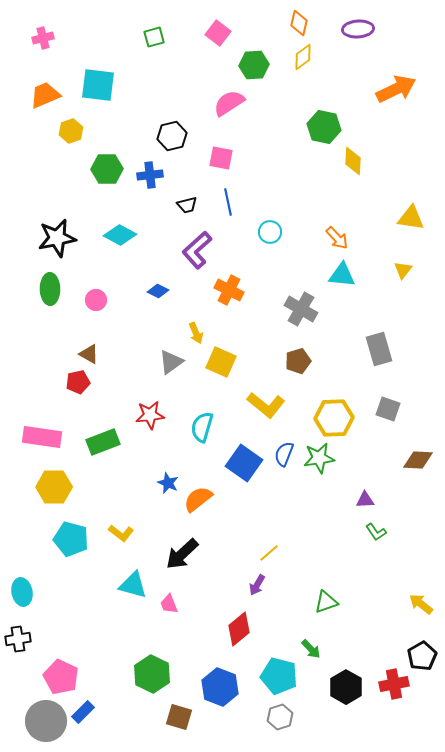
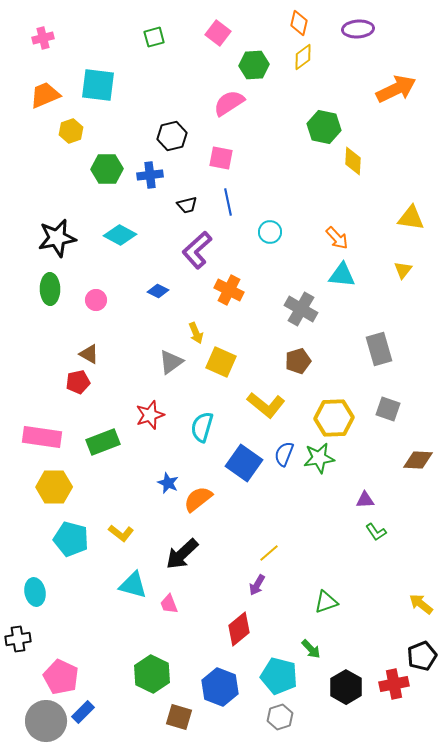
red star at (150, 415): rotated 12 degrees counterclockwise
cyan ellipse at (22, 592): moved 13 px right
black pentagon at (422, 656): rotated 8 degrees clockwise
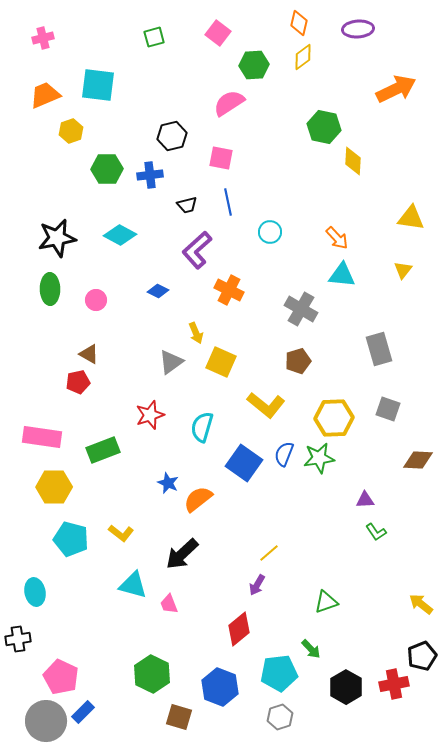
green rectangle at (103, 442): moved 8 px down
cyan pentagon at (279, 676): moved 3 px up; rotated 21 degrees counterclockwise
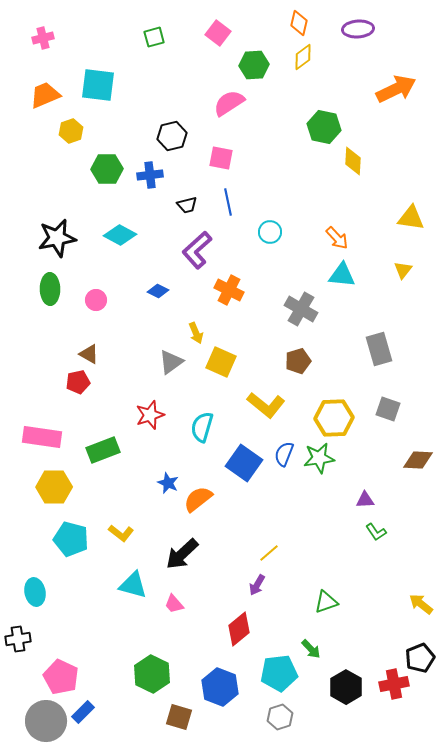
pink trapezoid at (169, 604): moved 5 px right; rotated 20 degrees counterclockwise
black pentagon at (422, 656): moved 2 px left, 2 px down
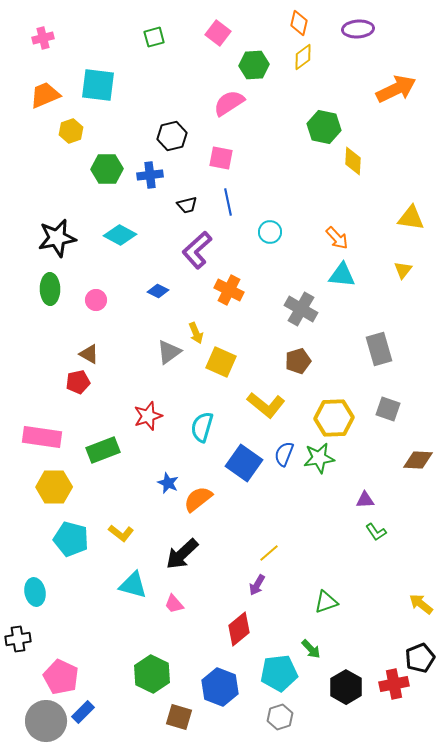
gray triangle at (171, 362): moved 2 px left, 10 px up
red star at (150, 415): moved 2 px left, 1 px down
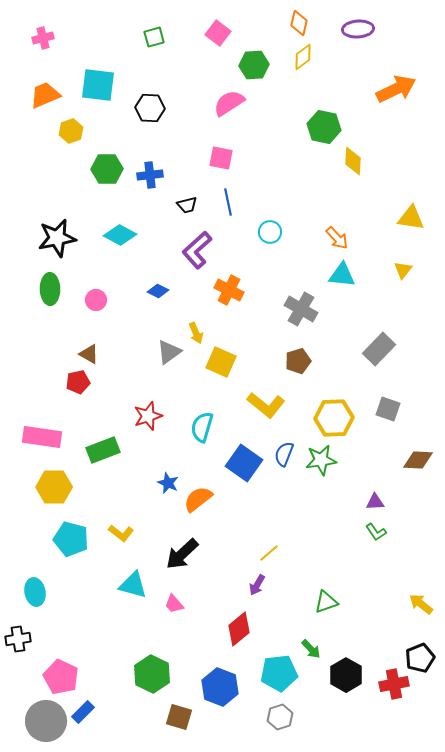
black hexagon at (172, 136): moved 22 px left, 28 px up; rotated 16 degrees clockwise
gray rectangle at (379, 349): rotated 60 degrees clockwise
green star at (319, 458): moved 2 px right, 2 px down
purple triangle at (365, 500): moved 10 px right, 2 px down
black hexagon at (346, 687): moved 12 px up
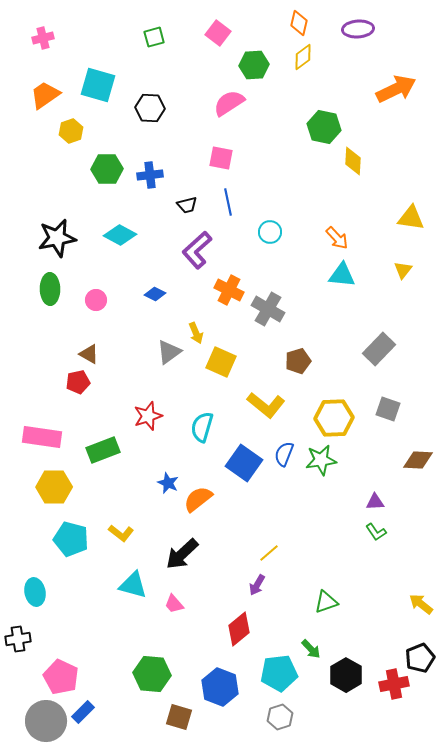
cyan square at (98, 85): rotated 9 degrees clockwise
orange trapezoid at (45, 95): rotated 12 degrees counterclockwise
blue diamond at (158, 291): moved 3 px left, 3 px down
gray cross at (301, 309): moved 33 px left
green hexagon at (152, 674): rotated 21 degrees counterclockwise
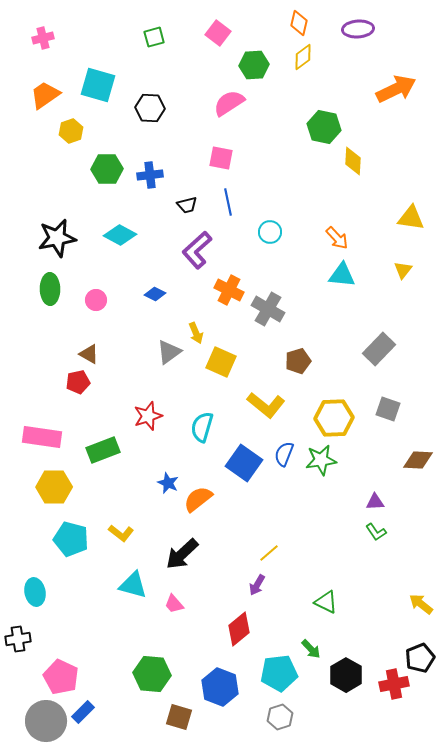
green triangle at (326, 602): rotated 45 degrees clockwise
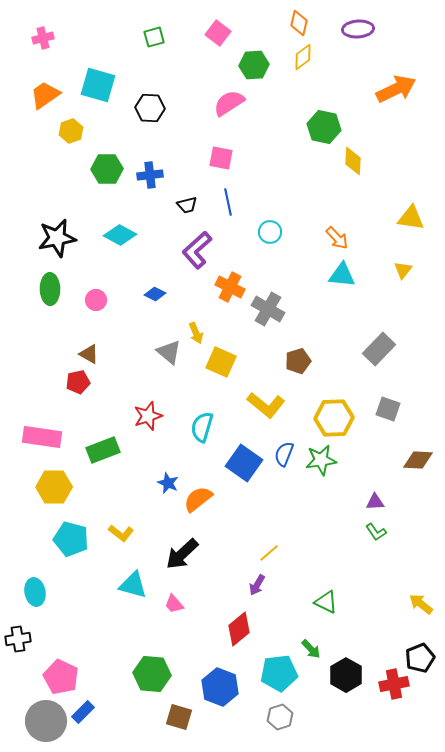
orange cross at (229, 290): moved 1 px right, 3 px up
gray triangle at (169, 352): rotated 44 degrees counterclockwise
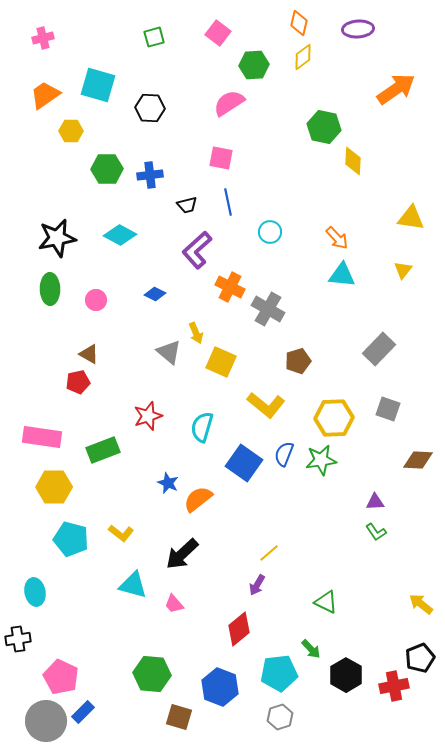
orange arrow at (396, 89): rotated 9 degrees counterclockwise
yellow hexagon at (71, 131): rotated 20 degrees clockwise
red cross at (394, 684): moved 2 px down
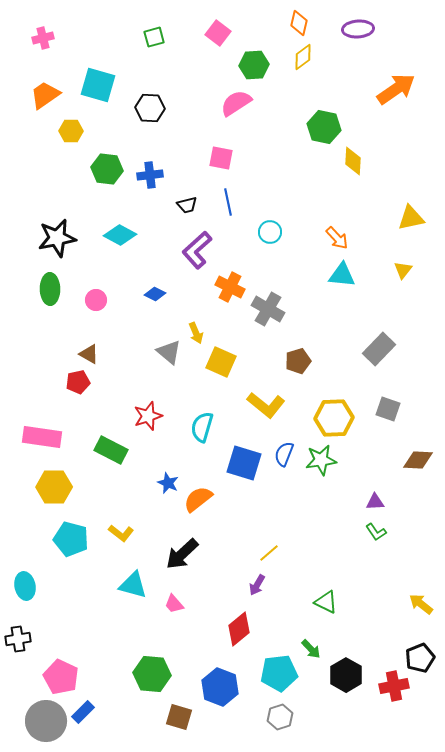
pink semicircle at (229, 103): moved 7 px right
green hexagon at (107, 169): rotated 8 degrees clockwise
yellow triangle at (411, 218): rotated 20 degrees counterclockwise
green rectangle at (103, 450): moved 8 px right; rotated 48 degrees clockwise
blue square at (244, 463): rotated 18 degrees counterclockwise
cyan ellipse at (35, 592): moved 10 px left, 6 px up
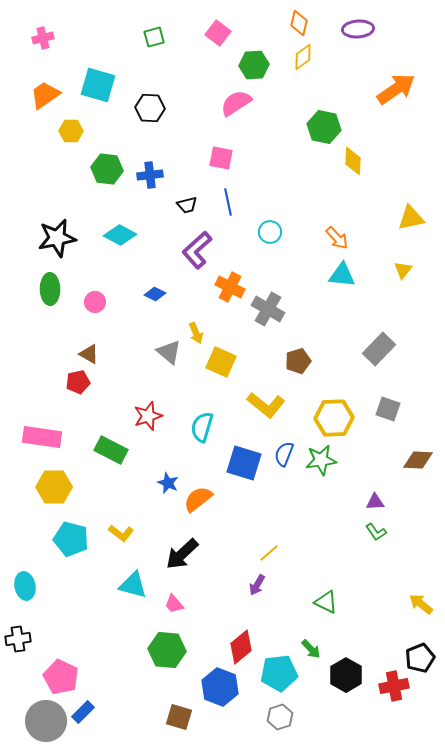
pink circle at (96, 300): moved 1 px left, 2 px down
red diamond at (239, 629): moved 2 px right, 18 px down
green hexagon at (152, 674): moved 15 px right, 24 px up
